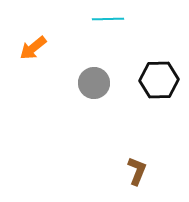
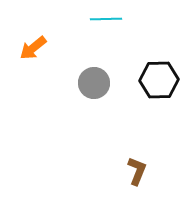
cyan line: moved 2 px left
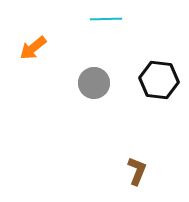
black hexagon: rotated 9 degrees clockwise
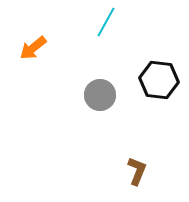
cyan line: moved 3 px down; rotated 60 degrees counterclockwise
gray circle: moved 6 px right, 12 px down
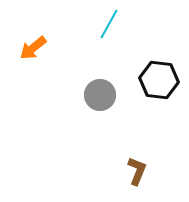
cyan line: moved 3 px right, 2 px down
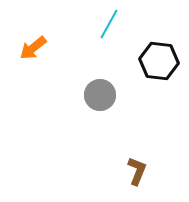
black hexagon: moved 19 px up
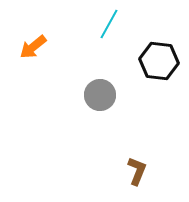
orange arrow: moved 1 px up
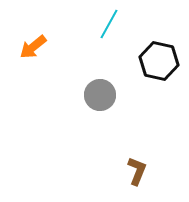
black hexagon: rotated 6 degrees clockwise
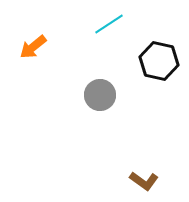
cyan line: rotated 28 degrees clockwise
brown L-shape: moved 7 px right, 10 px down; rotated 104 degrees clockwise
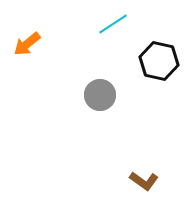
cyan line: moved 4 px right
orange arrow: moved 6 px left, 3 px up
